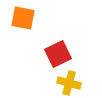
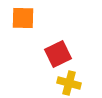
orange square: rotated 10 degrees counterclockwise
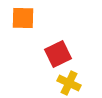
yellow cross: rotated 10 degrees clockwise
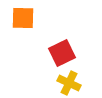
red square: moved 4 px right, 1 px up
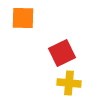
yellow cross: rotated 20 degrees counterclockwise
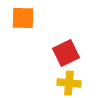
red square: moved 4 px right
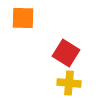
red square: rotated 32 degrees counterclockwise
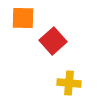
red square: moved 13 px left, 12 px up; rotated 16 degrees clockwise
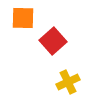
yellow cross: moved 1 px left, 1 px up; rotated 30 degrees counterclockwise
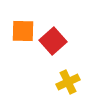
orange square: moved 13 px down
